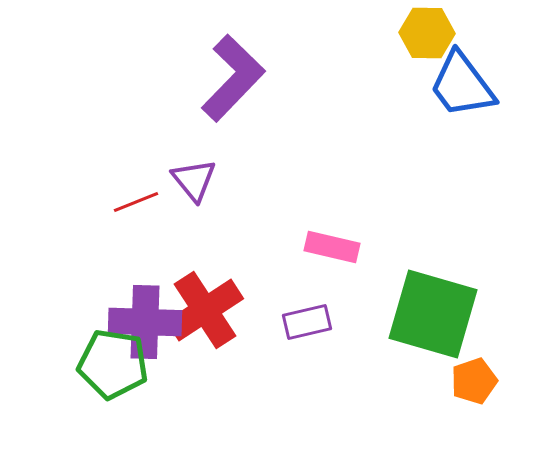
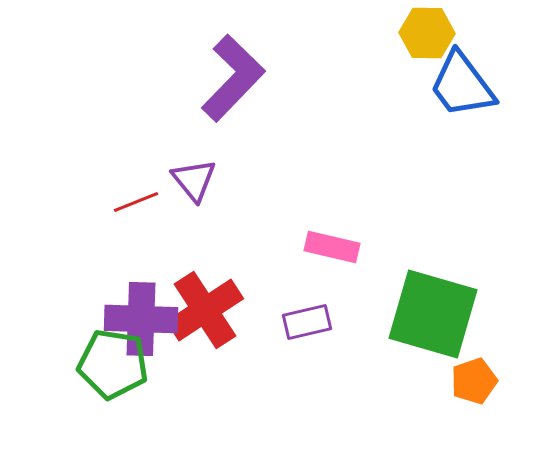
purple cross: moved 4 px left, 3 px up
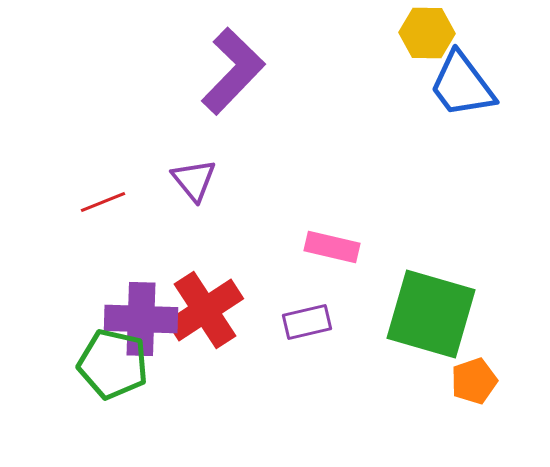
purple L-shape: moved 7 px up
red line: moved 33 px left
green square: moved 2 px left
green pentagon: rotated 4 degrees clockwise
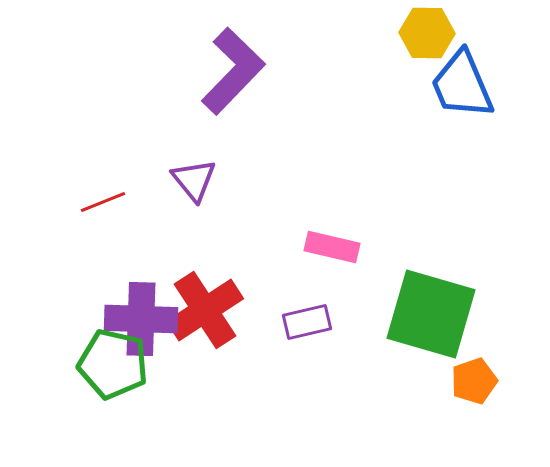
blue trapezoid: rotated 14 degrees clockwise
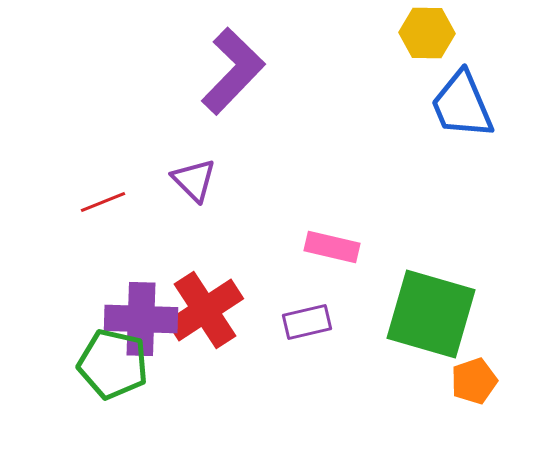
blue trapezoid: moved 20 px down
purple triangle: rotated 6 degrees counterclockwise
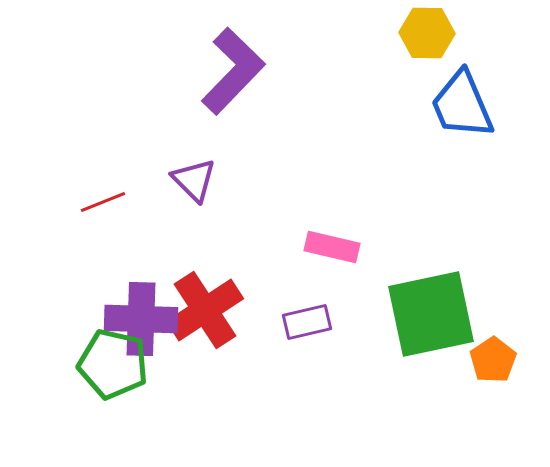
green square: rotated 28 degrees counterclockwise
orange pentagon: moved 19 px right, 21 px up; rotated 15 degrees counterclockwise
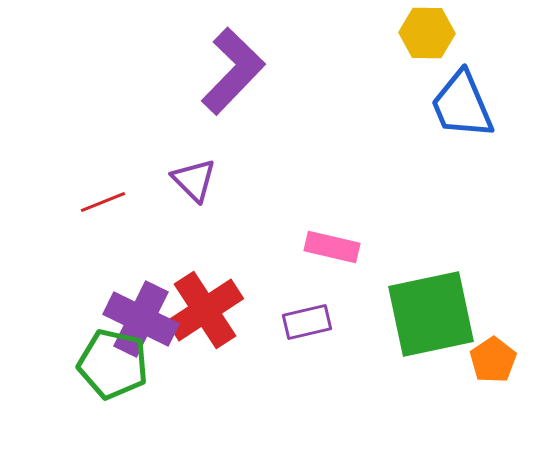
purple cross: rotated 24 degrees clockwise
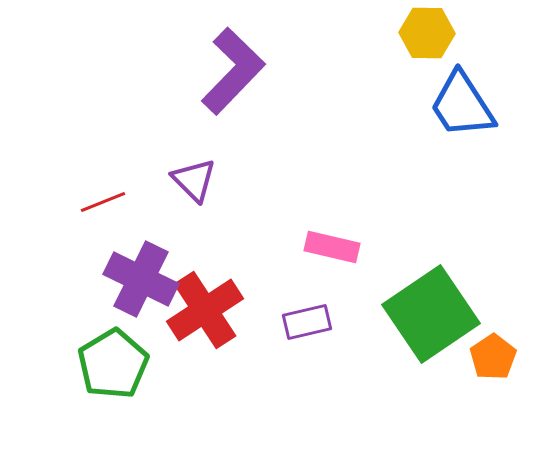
blue trapezoid: rotated 10 degrees counterclockwise
green square: rotated 22 degrees counterclockwise
purple cross: moved 40 px up
orange pentagon: moved 3 px up
green pentagon: rotated 28 degrees clockwise
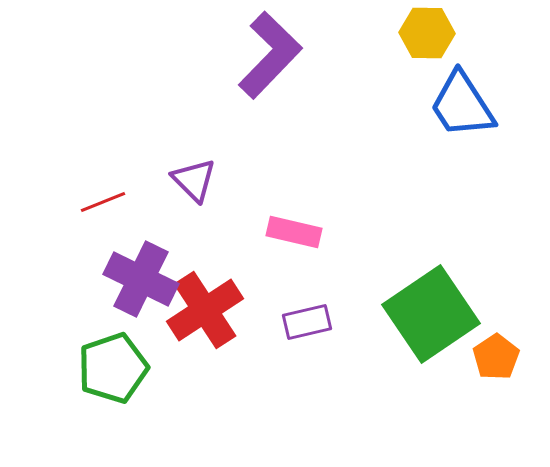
purple L-shape: moved 37 px right, 16 px up
pink rectangle: moved 38 px left, 15 px up
orange pentagon: moved 3 px right
green pentagon: moved 4 px down; rotated 12 degrees clockwise
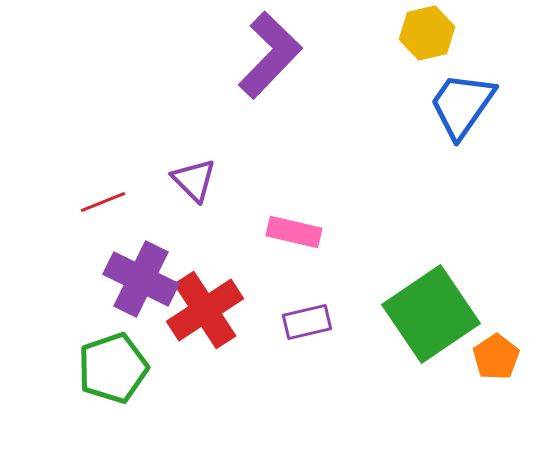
yellow hexagon: rotated 14 degrees counterclockwise
blue trapezoid: rotated 68 degrees clockwise
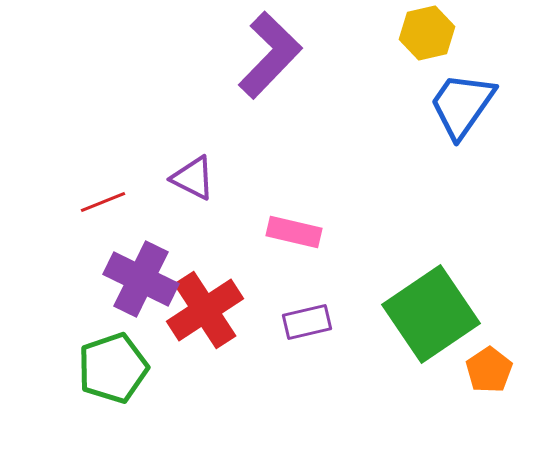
purple triangle: moved 1 px left, 2 px up; rotated 18 degrees counterclockwise
orange pentagon: moved 7 px left, 13 px down
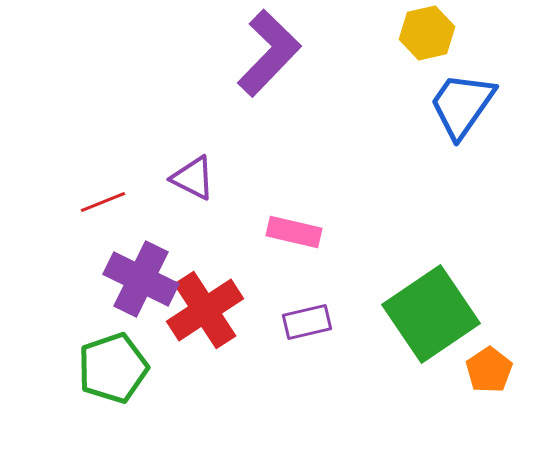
purple L-shape: moved 1 px left, 2 px up
